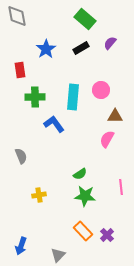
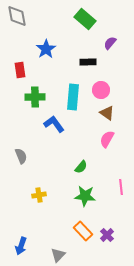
black rectangle: moved 7 px right, 14 px down; rotated 28 degrees clockwise
brown triangle: moved 8 px left, 3 px up; rotated 35 degrees clockwise
green semicircle: moved 1 px right, 7 px up; rotated 16 degrees counterclockwise
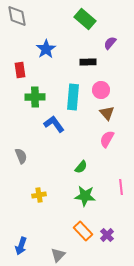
brown triangle: rotated 14 degrees clockwise
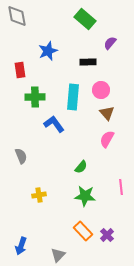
blue star: moved 2 px right, 2 px down; rotated 12 degrees clockwise
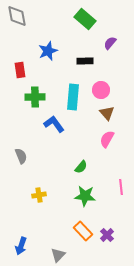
black rectangle: moved 3 px left, 1 px up
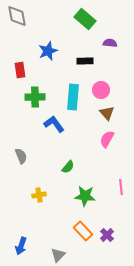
purple semicircle: rotated 56 degrees clockwise
green semicircle: moved 13 px left
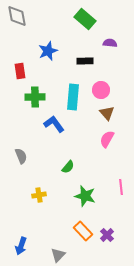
red rectangle: moved 1 px down
green star: rotated 10 degrees clockwise
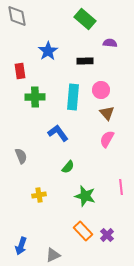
blue star: rotated 12 degrees counterclockwise
blue L-shape: moved 4 px right, 9 px down
gray triangle: moved 5 px left; rotated 21 degrees clockwise
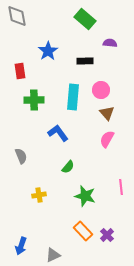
green cross: moved 1 px left, 3 px down
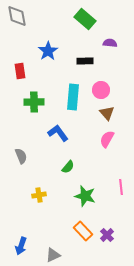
green cross: moved 2 px down
